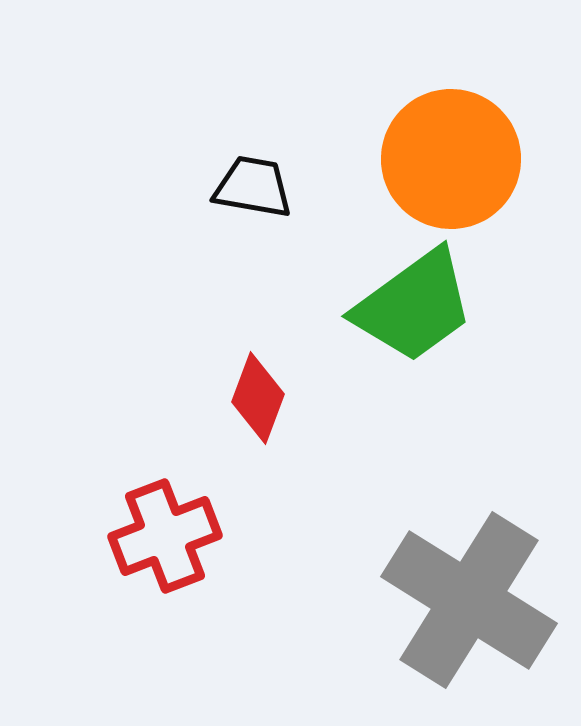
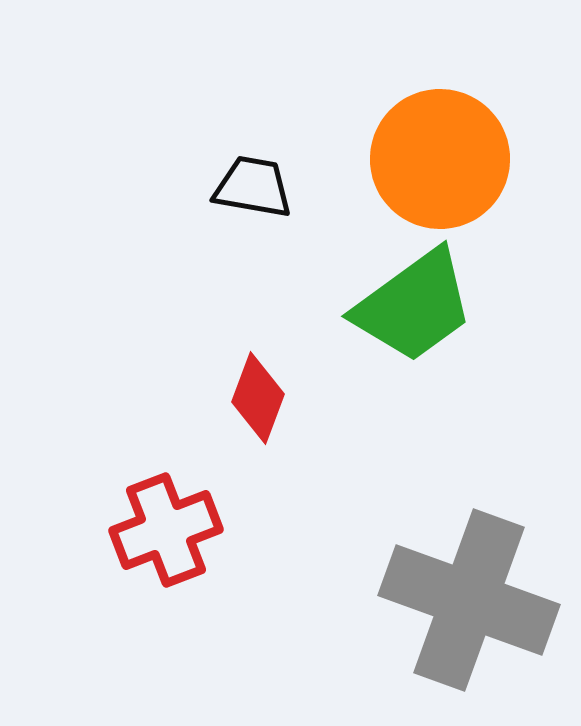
orange circle: moved 11 px left
red cross: moved 1 px right, 6 px up
gray cross: rotated 12 degrees counterclockwise
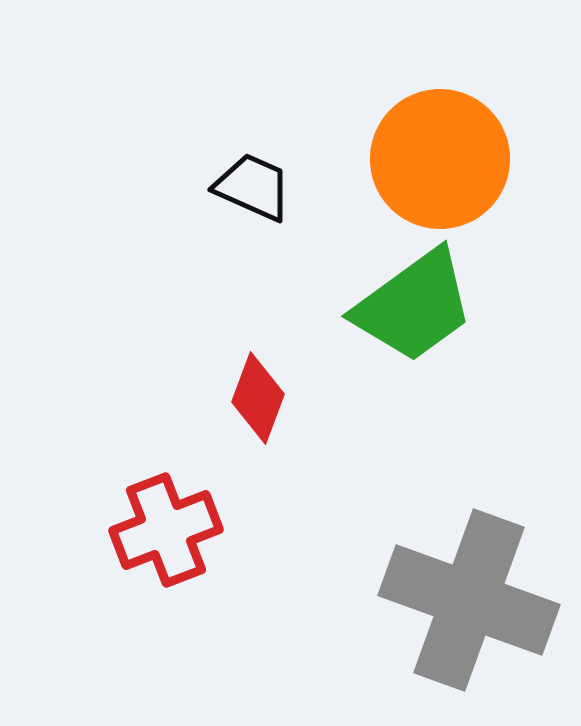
black trapezoid: rotated 14 degrees clockwise
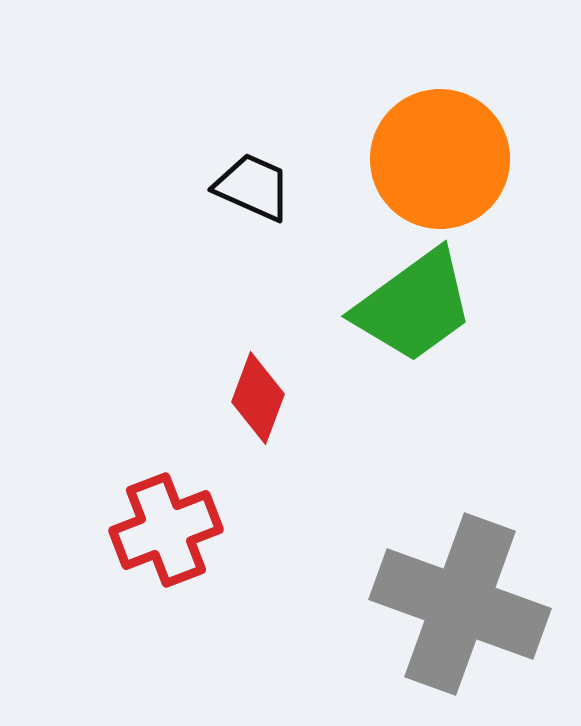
gray cross: moved 9 px left, 4 px down
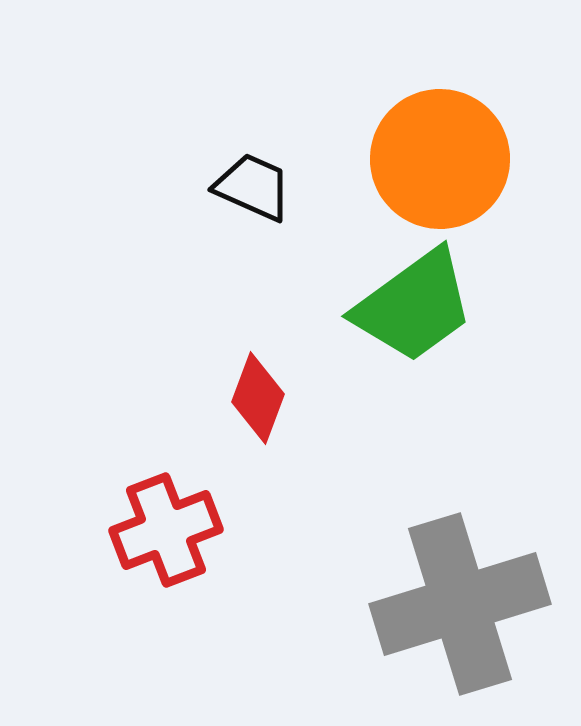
gray cross: rotated 37 degrees counterclockwise
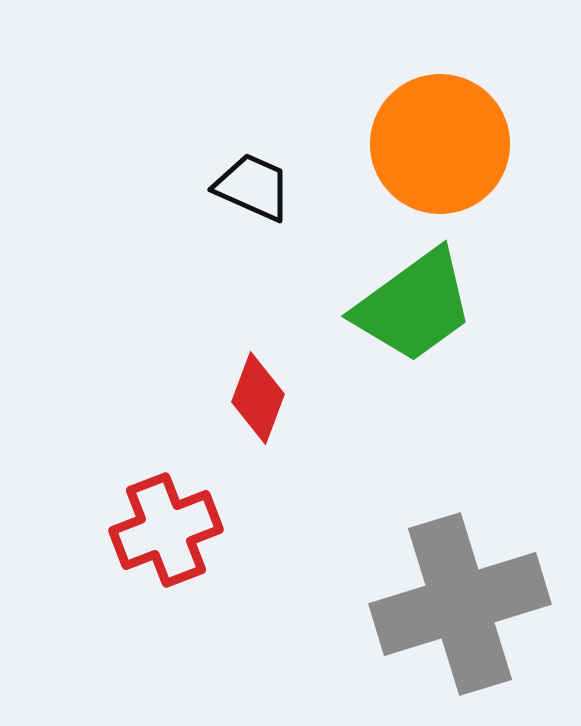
orange circle: moved 15 px up
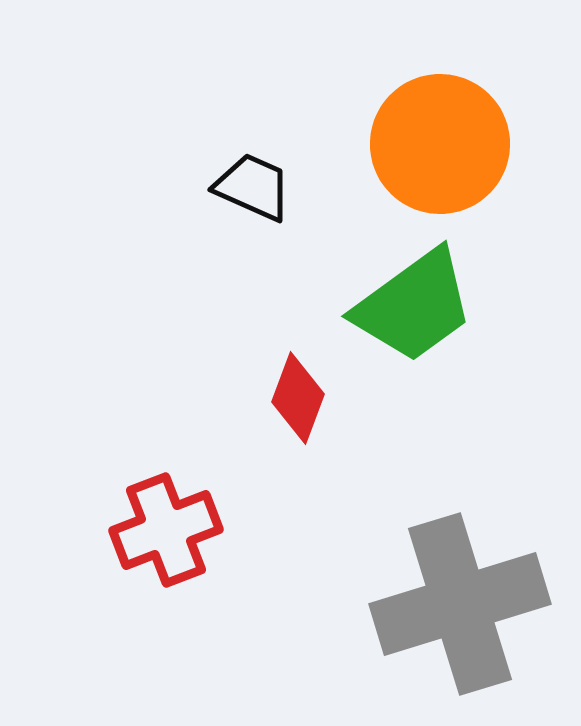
red diamond: moved 40 px right
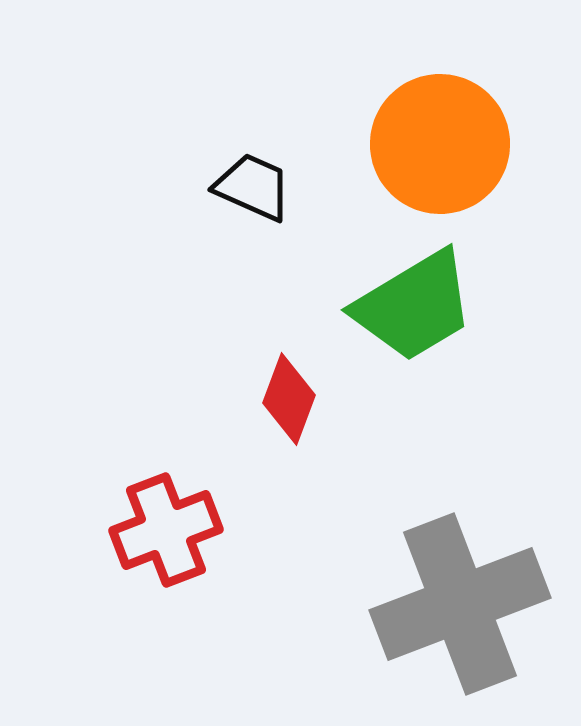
green trapezoid: rotated 5 degrees clockwise
red diamond: moved 9 px left, 1 px down
gray cross: rotated 4 degrees counterclockwise
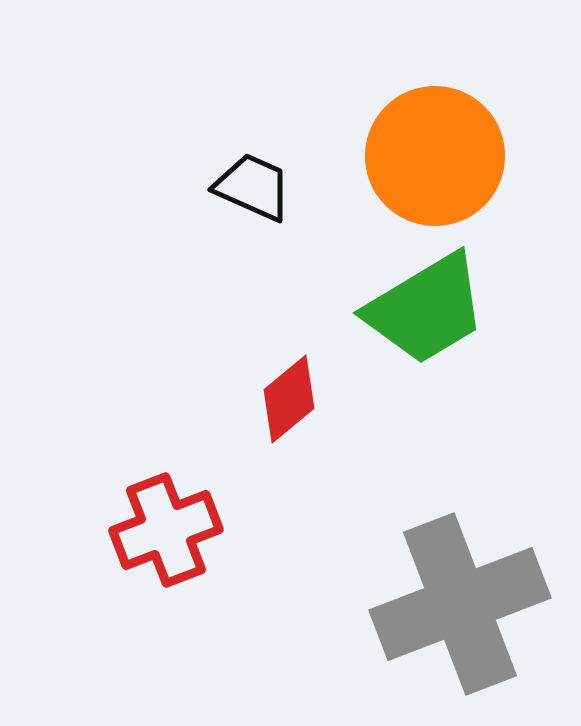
orange circle: moved 5 px left, 12 px down
green trapezoid: moved 12 px right, 3 px down
red diamond: rotated 30 degrees clockwise
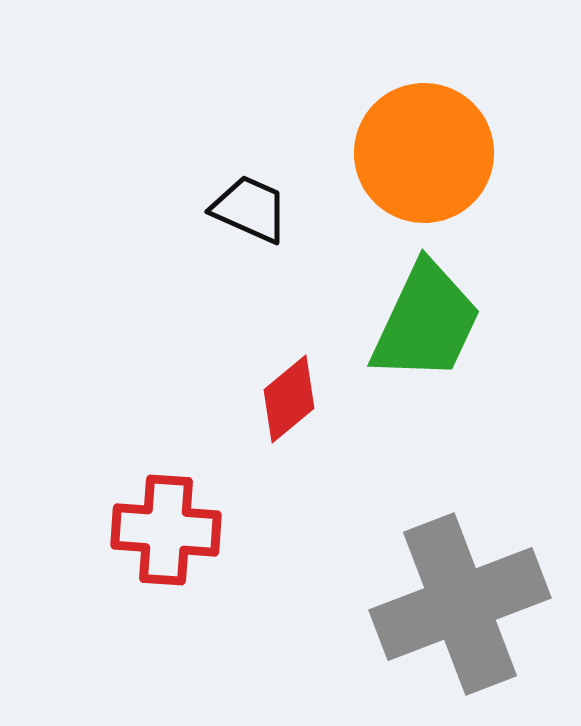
orange circle: moved 11 px left, 3 px up
black trapezoid: moved 3 px left, 22 px down
green trapezoid: moved 13 px down; rotated 34 degrees counterclockwise
red cross: rotated 25 degrees clockwise
